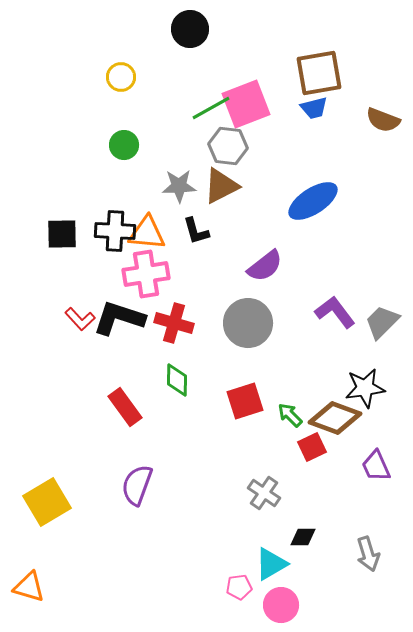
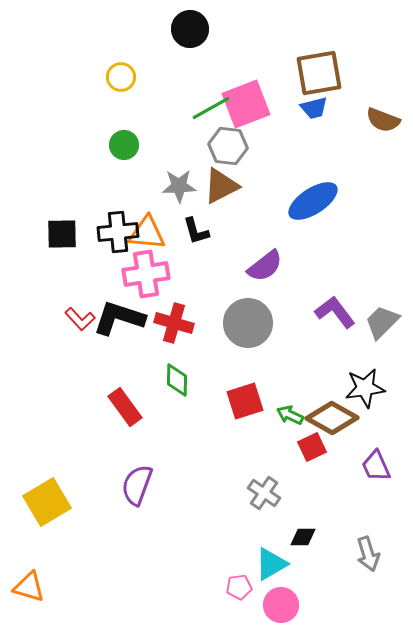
black cross at (115, 231): moved 3 px right, 1 px down; rotated 9 degrees counterclockwise
green arrow at (290, 415): rotated 20 degrees counterclockwise
brown diamond at (335, 418): moved 3 px left; rotated 9 degrees clockwise
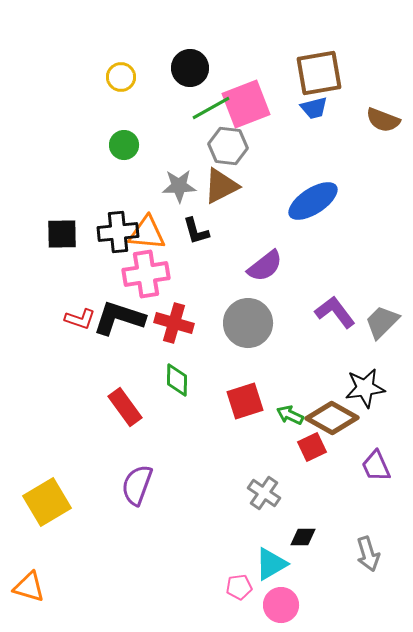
black circle at (190, 29): moved 39 px down
red L-shape at (80, 319): rotated 28 degrees counterclockwise
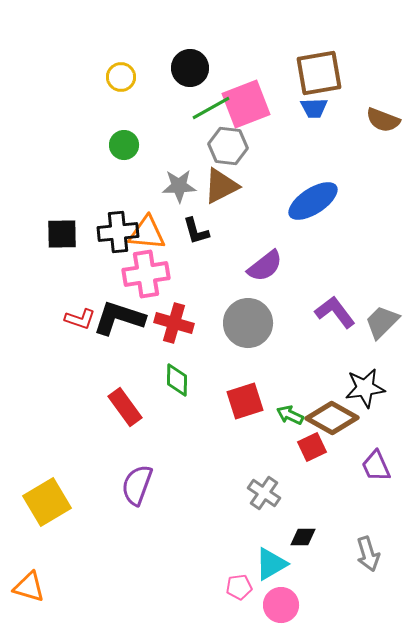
blue trapezoid at (314, 108): rotated 12 degrees clockwise
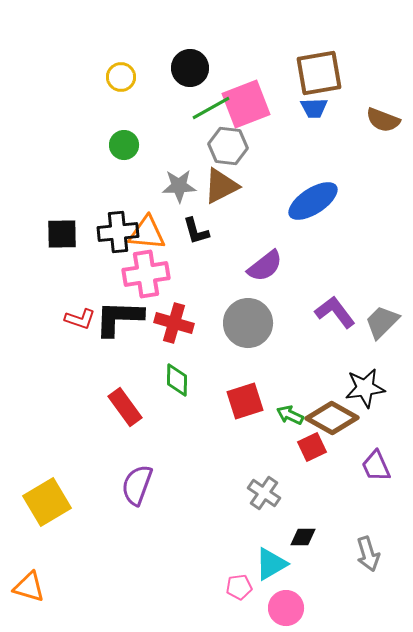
black L-shape at (119, 318): rotated 16 degrees counterclockwise
pink circle at (281, 605): moved 5 px right, 3 px down
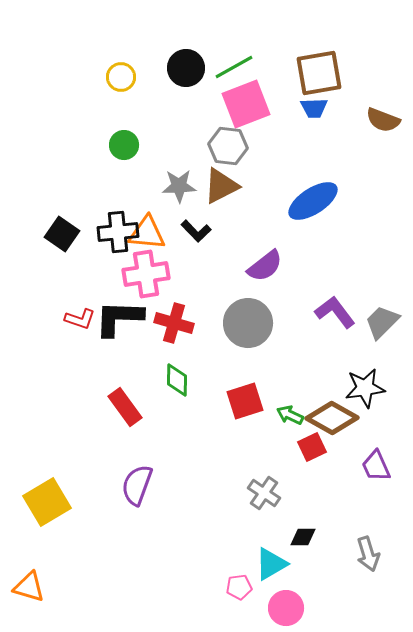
black circle at (190, 68): moved 4 px left
green line at (211, 108): moved 23 px right, 41 px up
black L-shape at (196, 231): rotated 28 degrees counterclockwise
black square at (62, 234): rotated 36 degrees clockwise
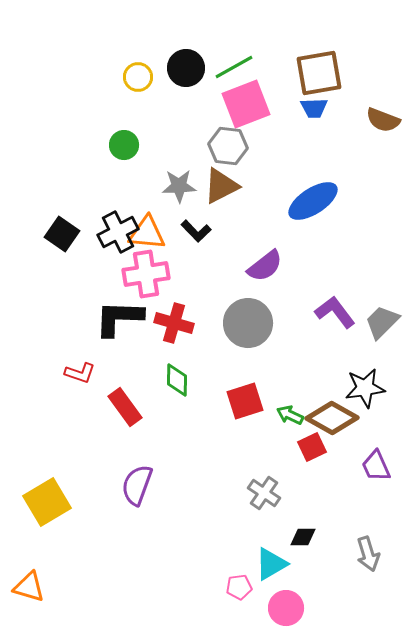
yellow circle at (121, 77): moved 17 px right
black cross at (118, 232): rotated 21 degrees counterclockwise
red L-shape at (80, 319): moved 54 px down
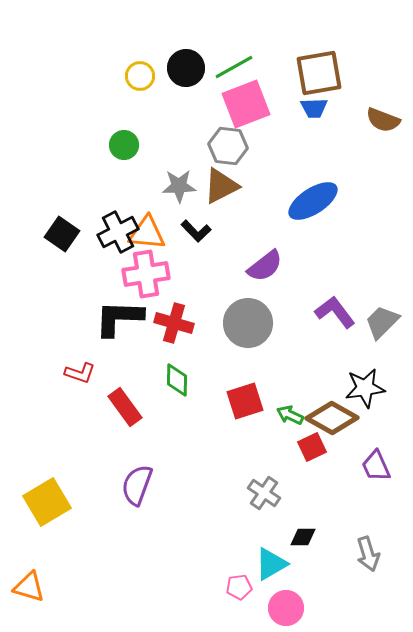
yellow circle at (138, 77): moved 2 px right, 1 px up
